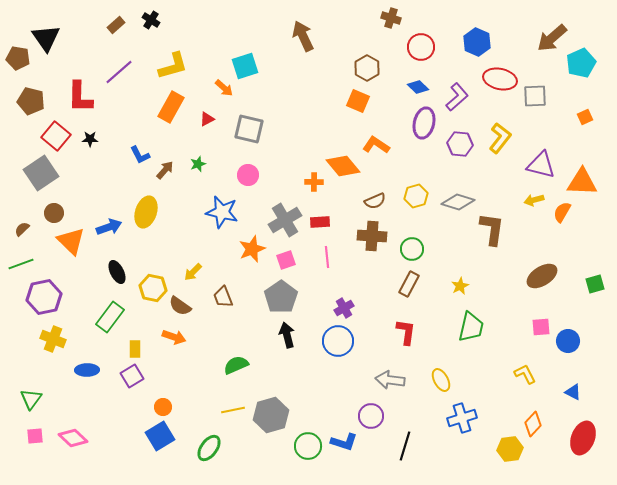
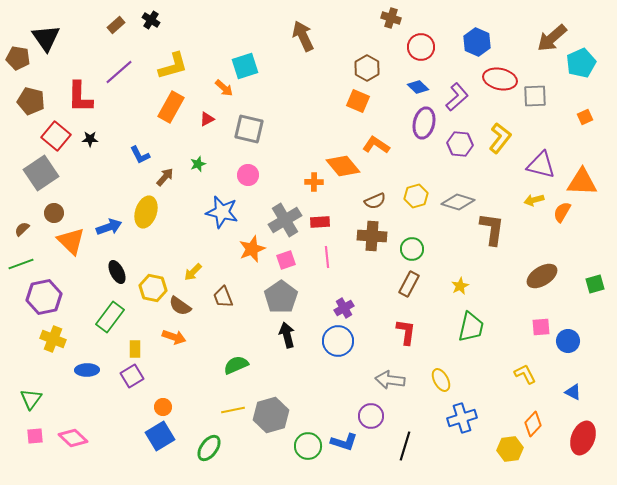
brown arrow at (165, 170): moved 7 px down
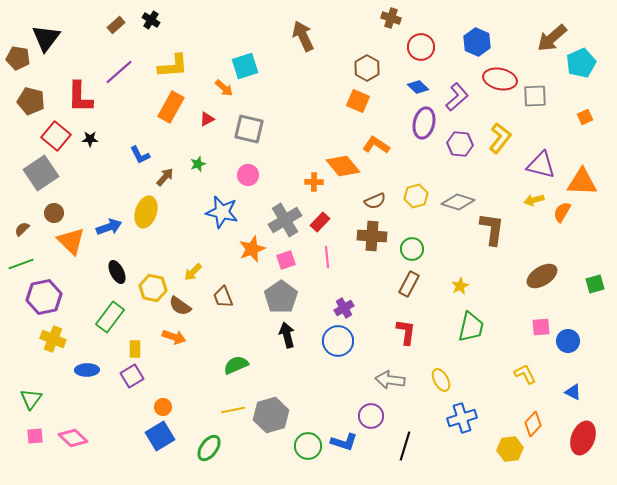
black triangle at (46, 38): rotated 12 degrees clockwise
yellow L-shape at (173, 66): rotated 12 degrees clockwise
red rectangle at (320, 222): rotated 42 degrees counterclockwise
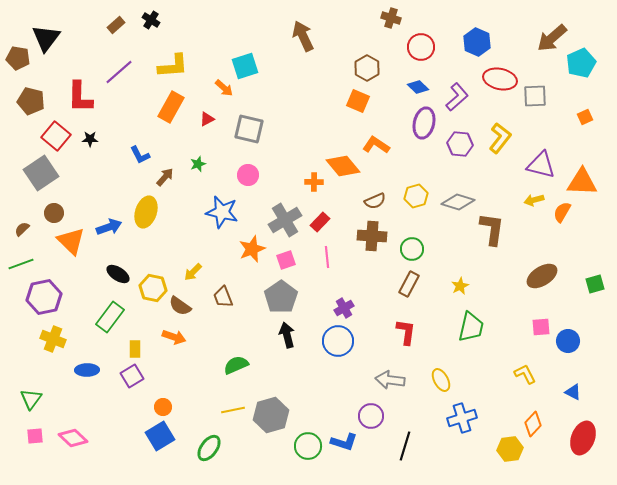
black ellipse at (117, 272): moved 1 px right, 2 px down; rotated 30 degrees counterclockwise
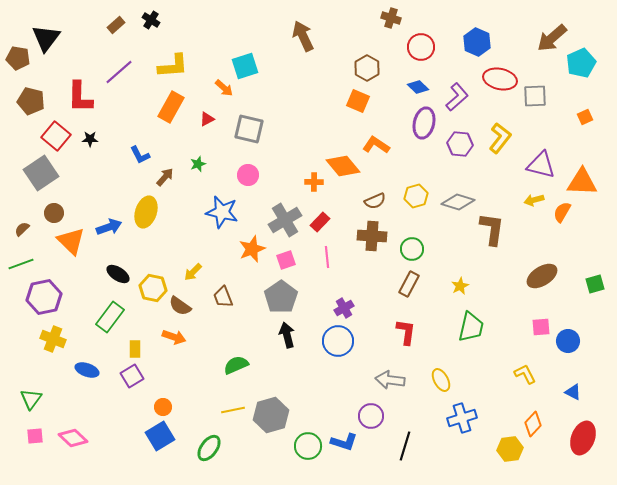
blue ellipse at (87, 370): rotated 20 degrees clockwise
